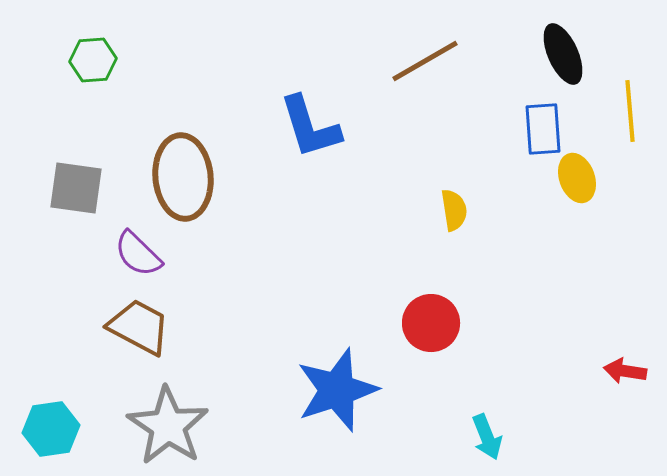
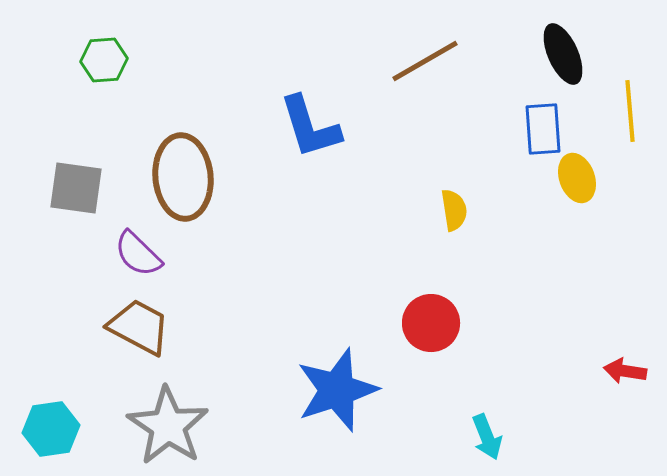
green hexagon: moved 11 px right
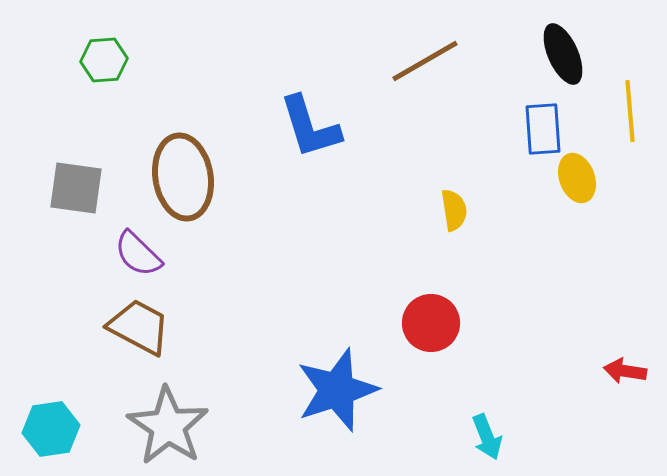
brown ellipse: rotated 4 degrees counterclockwise
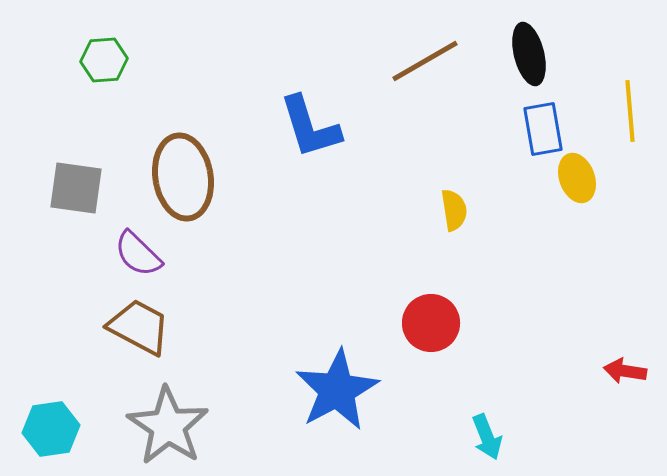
black ellipse: moved 34 px left; rotated 10 degrees clockwise
blue rectangle: rotated 6 degrees counterclockwise
blue star: rotated 10 degrees counterclockwise
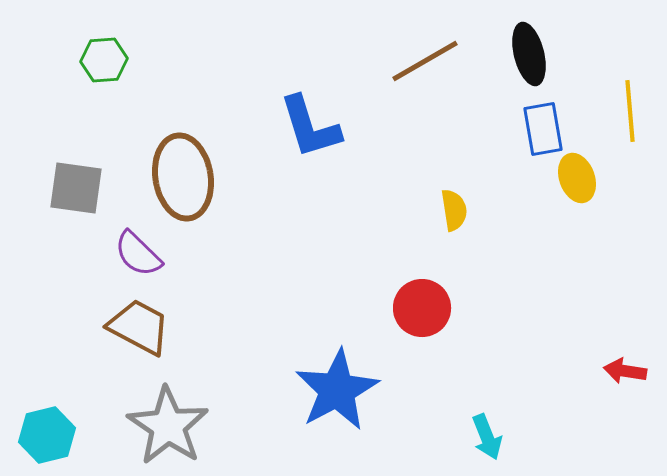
red circle: moved 9 px left, 15 px up
cyan hexagon: moved 4 px left, 6 px down; rotated 6 degrees counterclockwise
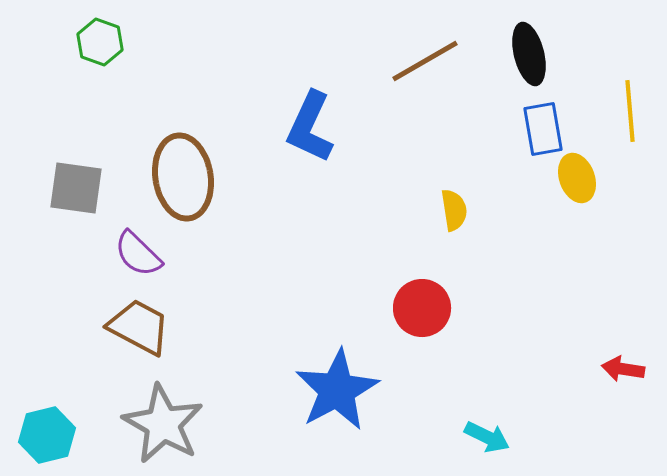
green hexagon: moved 4 px left, 18 px up; rotated 24 degrees clockwise
blue L-shape: rotated 42 degrees clockwise
red arrow: moved 2 px left, 2 px up
gray star: moved 5 px left, 2 px up; rotated 4 degrees counterclockwise
cyan arrow: rotated 42 degrees counterclockwise
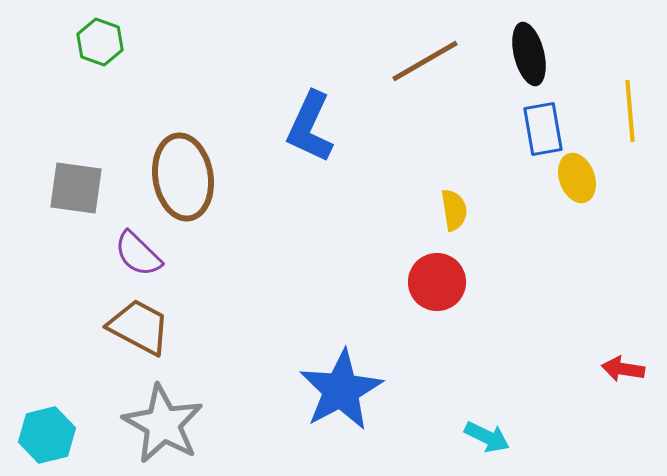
red circle: moved 15 px right, 26 px up
blue star: moved 4 px right
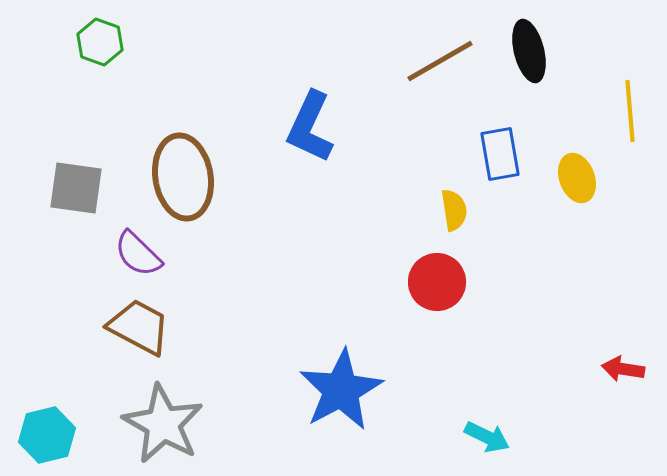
black ellipse: moved 3 px up
brown line: moved 15 px right
blue rectangle: moved 43 px left, 25 px down
